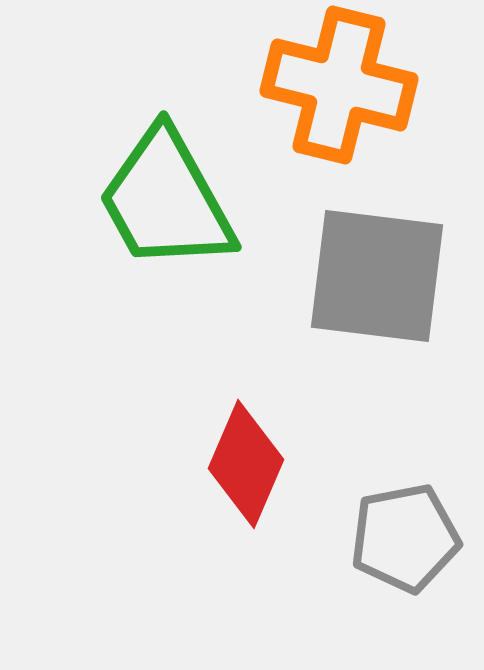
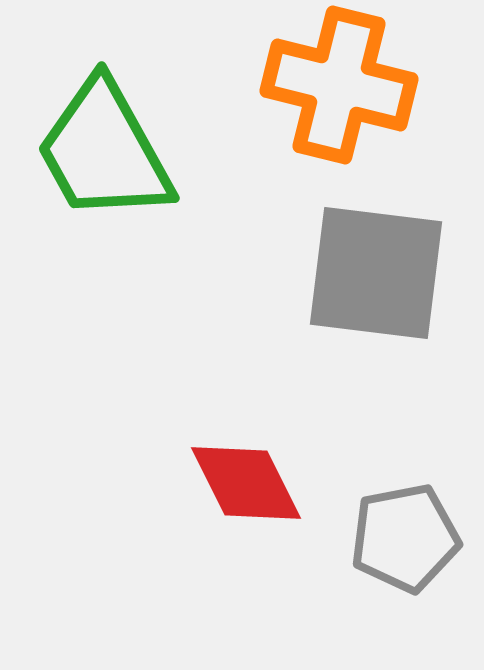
green trapezoid: moved 62 px left, 49 px up
gray square: moved 1 px left, 3 px up
red diamond: moved 19 px down; rotated 50 degrees counterclockwise
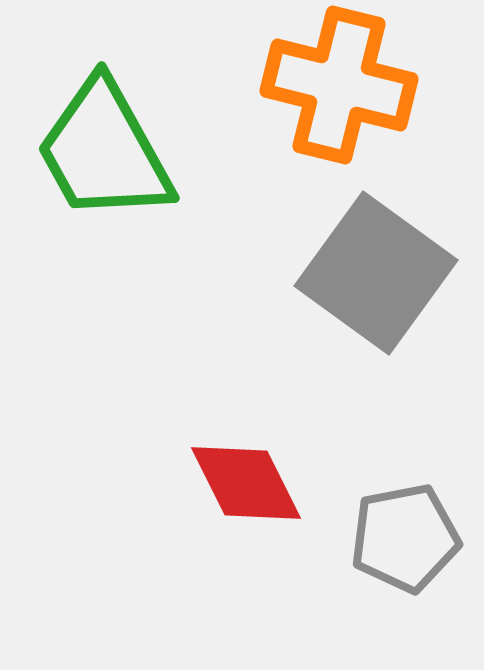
gray square: rotated 29 degrees clockwise
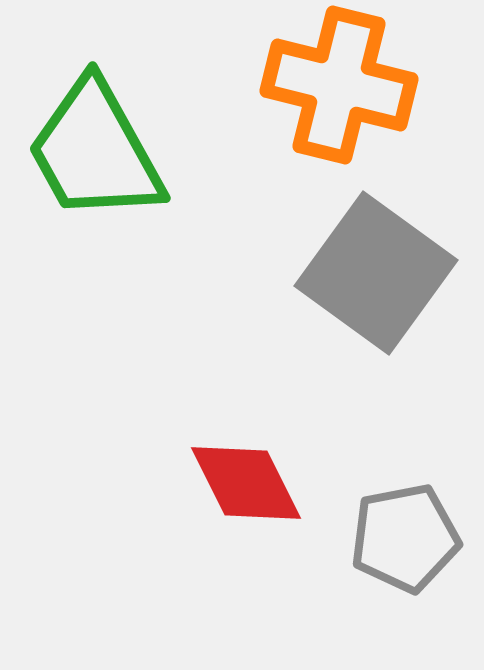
green trapezoid: moved 9 px left
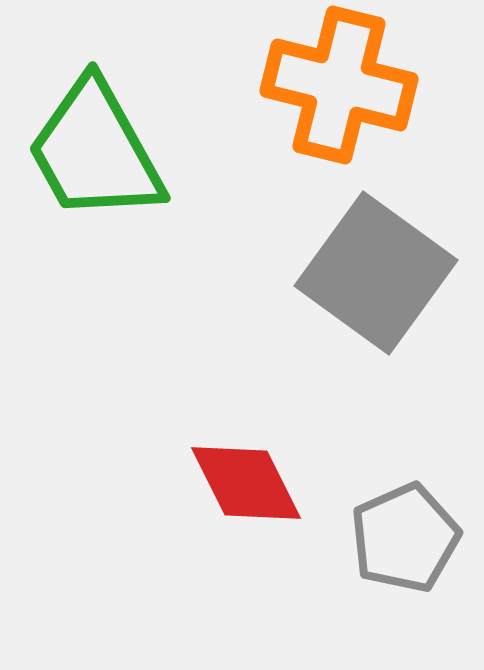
gray pentagon: rotated 13 degrees counterclockwise
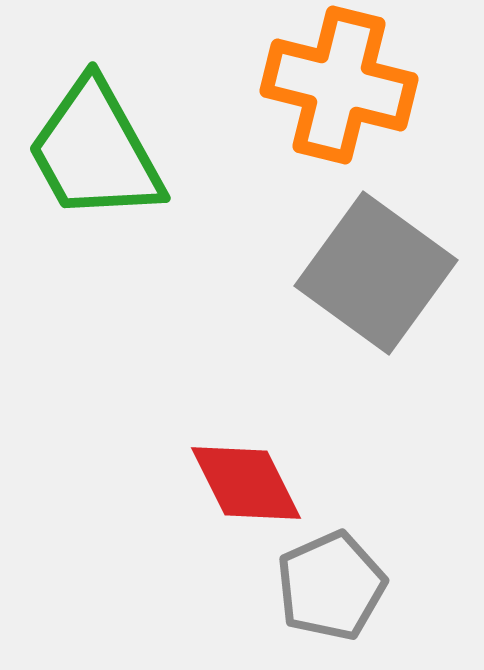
gray pentagon: moved 74 px left, 48 px down
